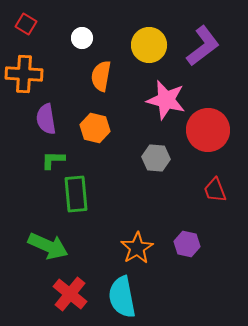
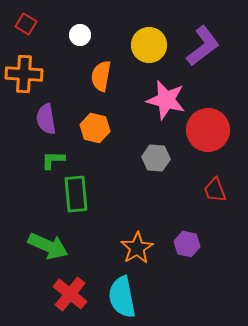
white circle: moved 2 px left, 3 px up
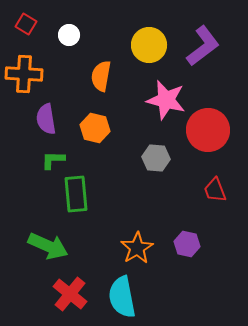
white circle: moved 11 px left
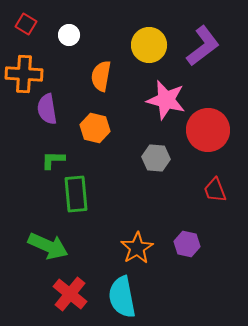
purple semicircle: moved 1 px right, 10 px up
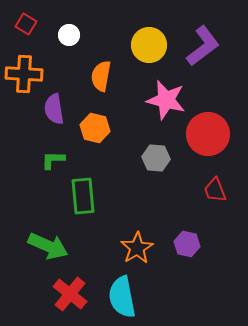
purple semicircle: moved 7 px right
red circle: moved 4 px down
green rectangle: moved 7 px right, 2 px down
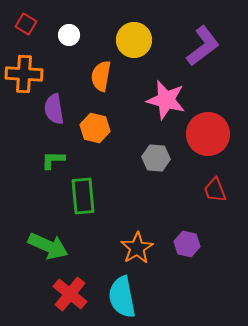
yellow circle: moved 15 px left, 5 px up
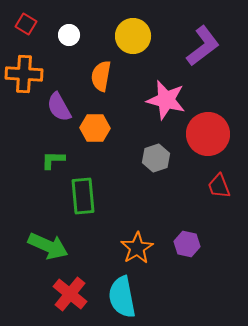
yellow circle: moved 1 px left, 4 px up
purple semicircle: moved 5 px right, 2 px up; rotated 20 degrees counterclockwise
orange hexagon: rotated 12 degrees counterclockwise
gray hexagon: rotated 24 degrees counterclockwise
red trapezoid: moved 4 px right, 4 px up
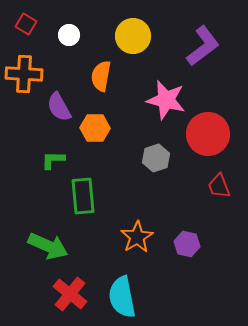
orange star: moved 11 px up
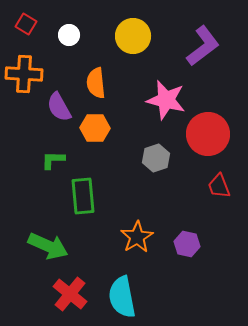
orange semicircle: moved 5 px left, 7 px down; rotated 16 degrees counterclockwise
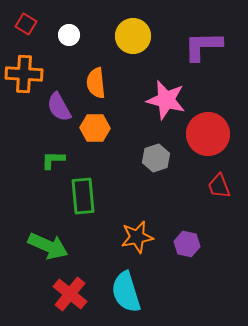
purple L-shape: rotated 144 degrees counterclockwise
orange star: rotated 20 degrees clockwise
cyan semicircle: moved 4 px right, 5 px up; rotated 6 degrees counterclockwise
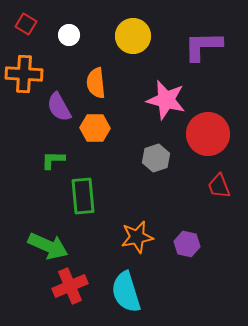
red cross: moved 8 px up; rotated 28 degrees clockwise
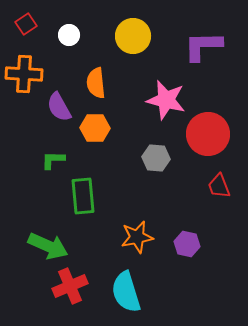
red square: rotated 25 degrees clockwise
gray hexagon: rotated 24 degrees clockwise
